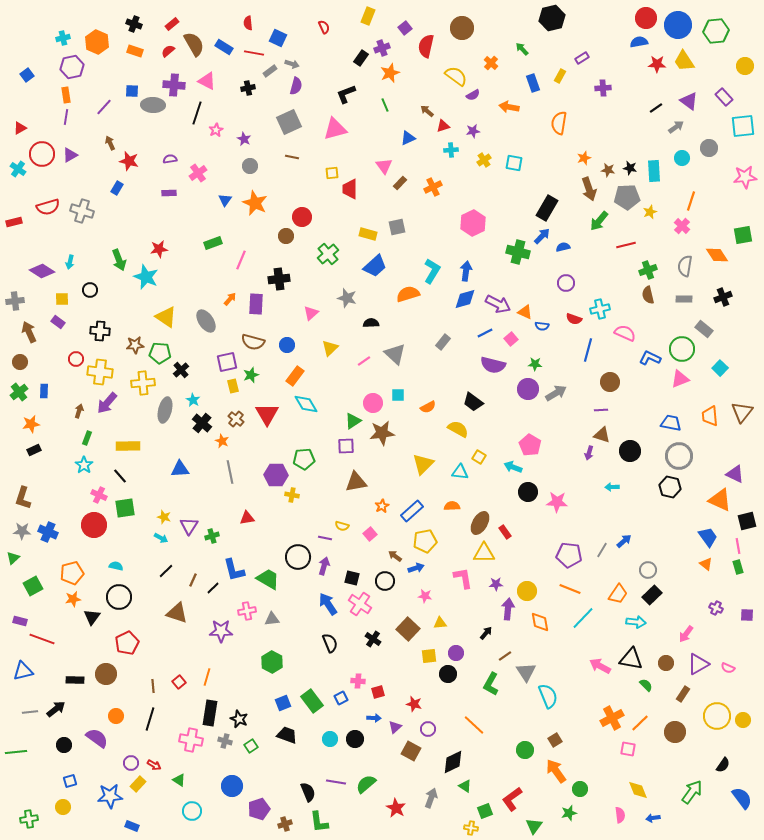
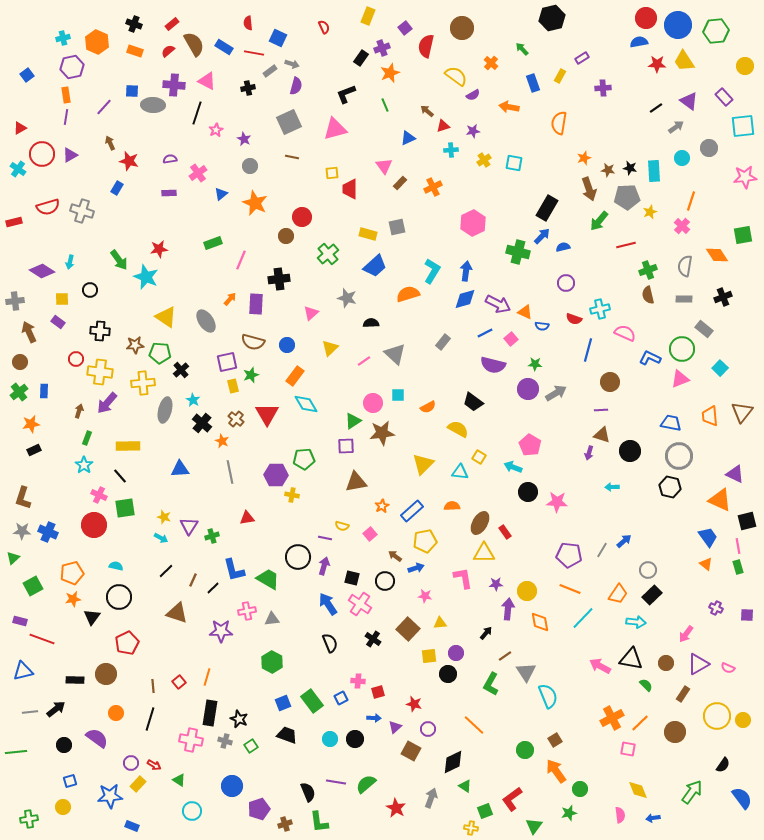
blue triangle at (225, 200): moved 4 px left, 6 px up; rotated 16 degrees clockwise
green arrow at (119, 260): rotated 15 degrees counterclockwise
orange circle at (116, 716): moved 3 px up
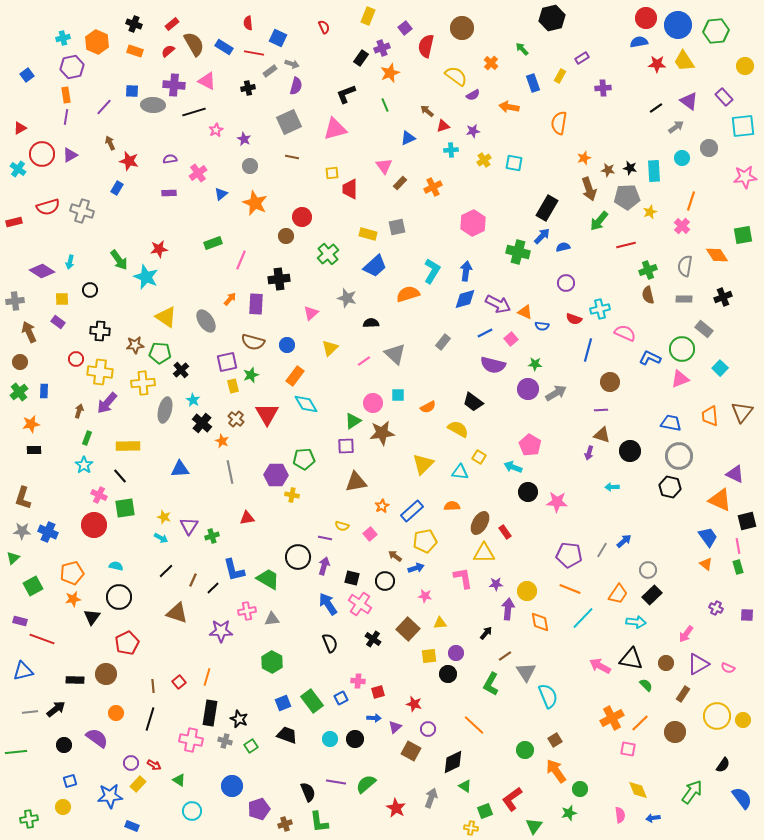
black line at (197, 113): moved 3 px left, 1 px up; rotated 55 degrees clockwise
black rectangle at (34, 450): rotated 24 degrees clockwise
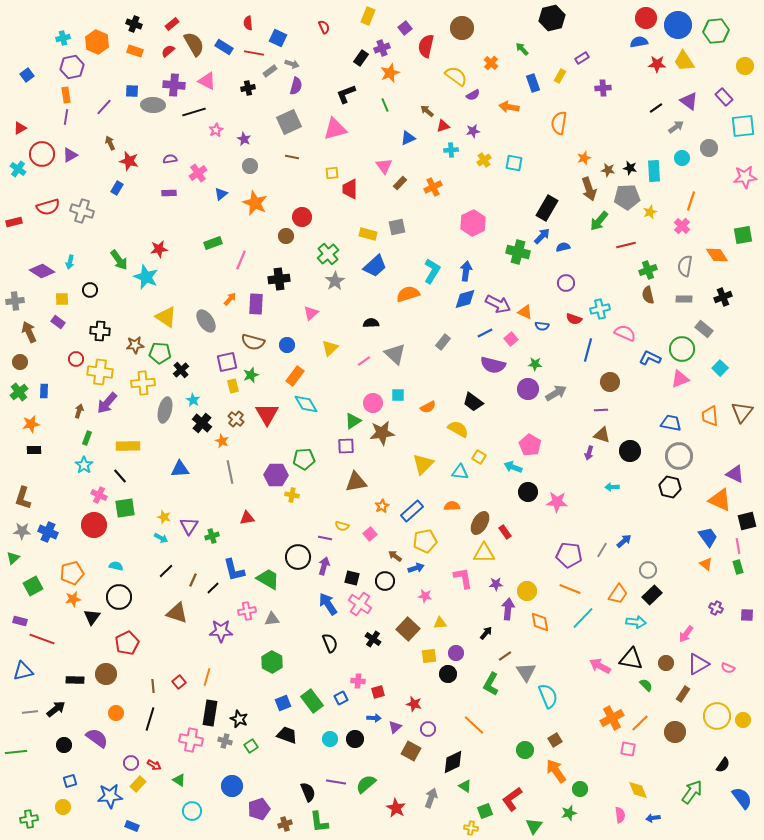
gray star at (347, 298): moved 12 px left, 17 px up; rotated 24 degrees clockwise
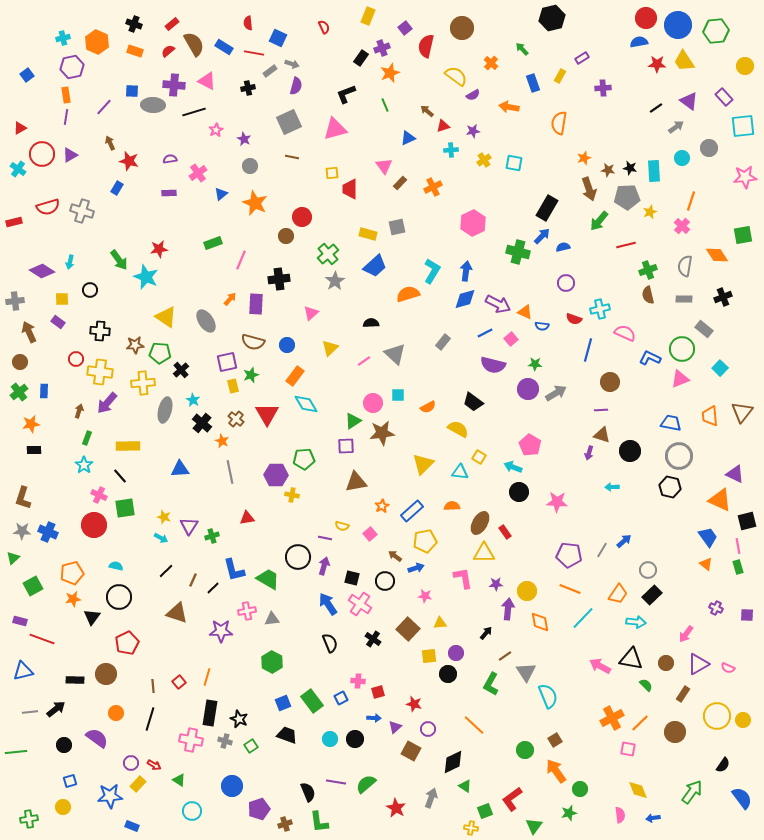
black circle at (528, 492): moved 9 px left
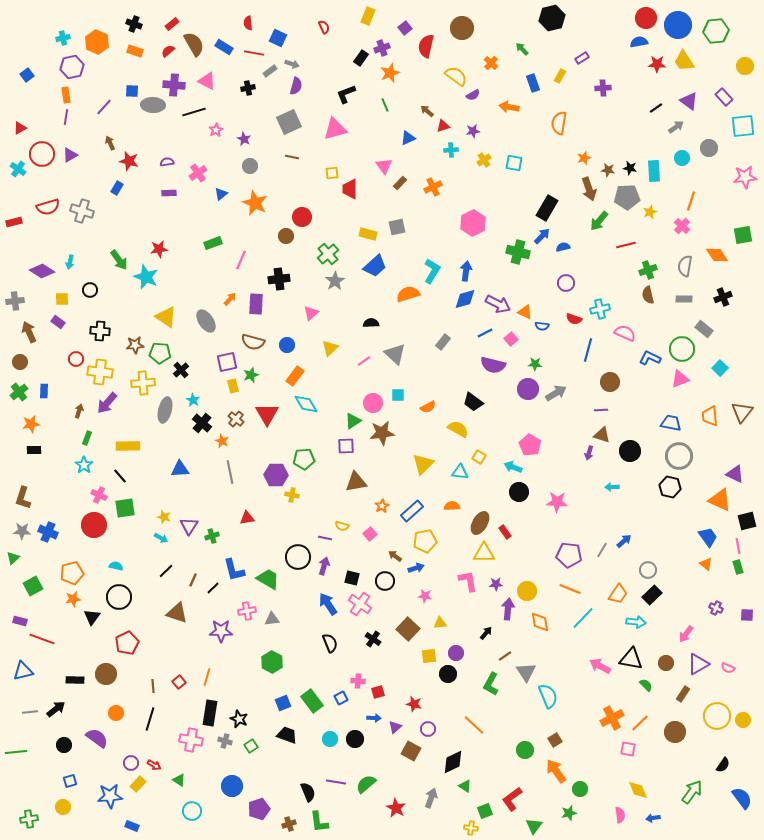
purple semicircle at (170, 159): moved 3 px left, 3 px down
pink L-shape at (463, 578): moved 5 px right, 3 px down
brown cross at (285, 824): moved 4 px right
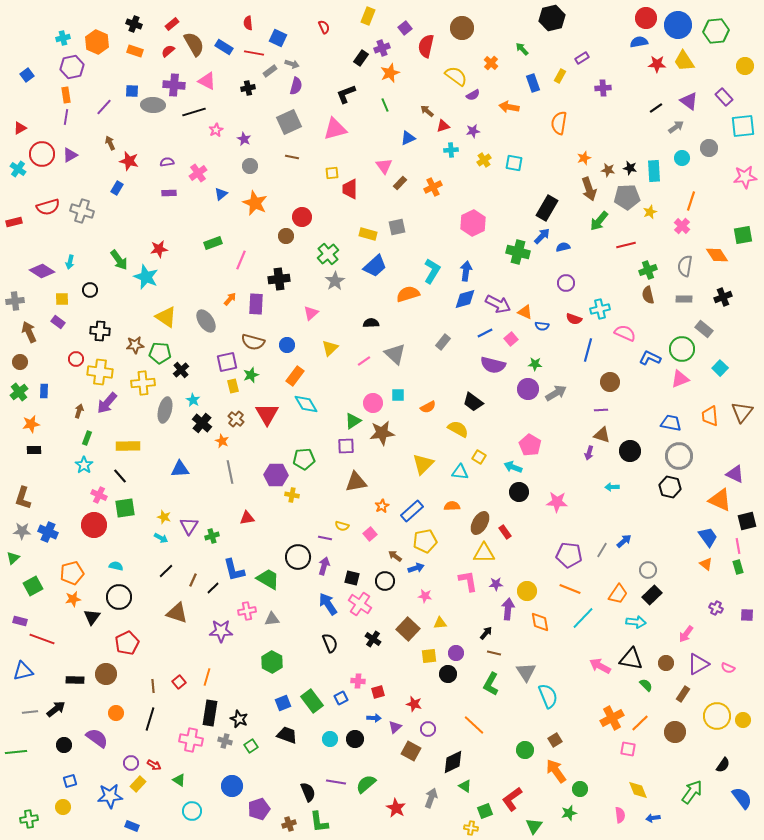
brown line at (505, 656): moved 11 px left, 3 px up; rotated 48 degrees clockwise
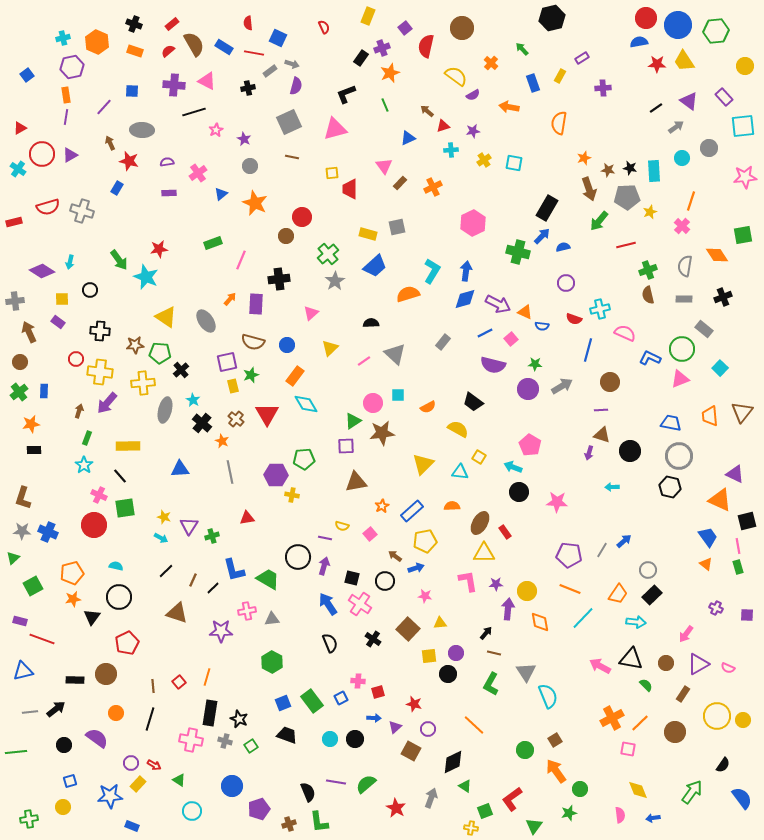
gray ellipse at (153, 105): moved 11 px left, 25 px down
gray arrow at (556, 393): moved 6 px right, 7 px up
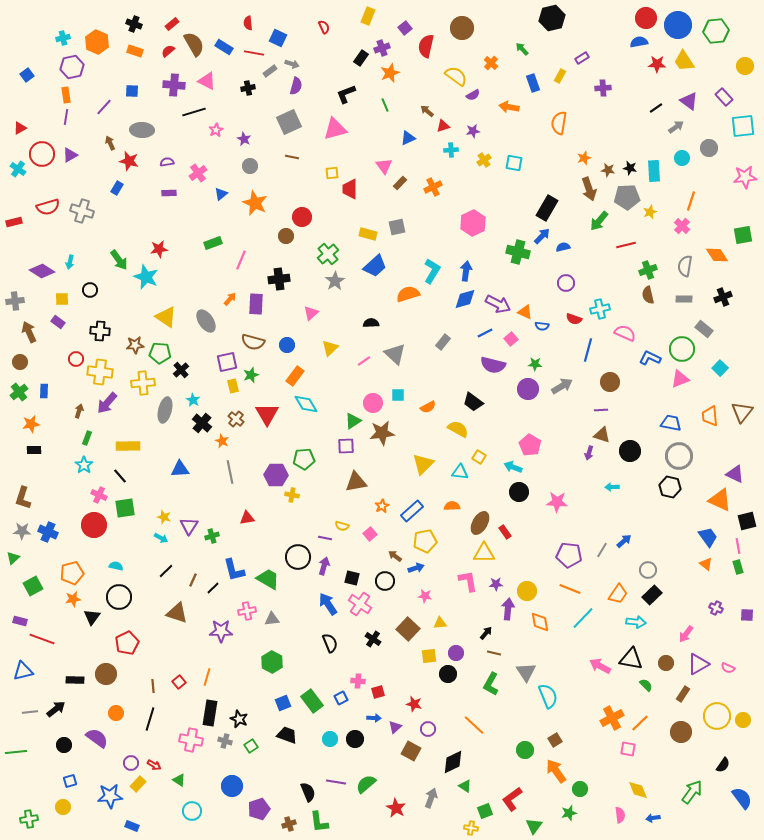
brown circle at (675, 732): moved 6 px right
